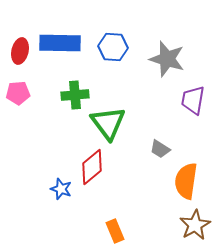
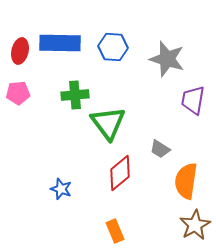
red diamond: moved 28 px right, 6 px down
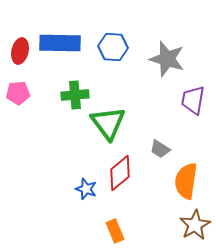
blue star: moved 25 px right
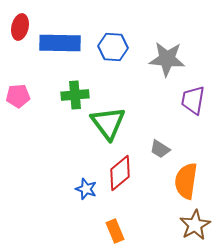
red ellipse: moved 24 px up
gray star: rotated 12 degrees counterclockwise
pink pentagon: moved 3 px down
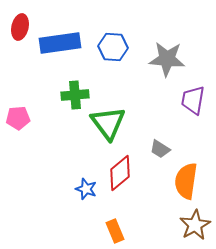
blue rectangle: rotated 9 degrees counterclockwise
pink pentagon: moved 22 px down
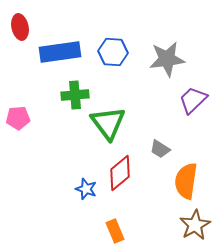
red ellipse: rotated 25 degrees counterclockwise
blue rectangle: moved 9 px down
blue hexagon: moved 5 px down
gray star: rotated 12 degrees counterclockwise
purple trapezoid: rotated 36 degrees clockwise
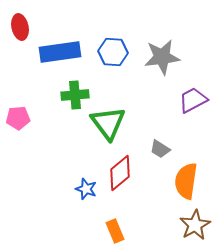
gray star: moved 5 px left, 2 px up
purple trapezoid: rotated 16 degrees clockwise
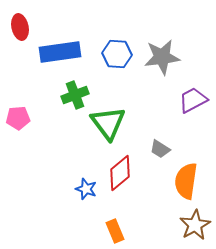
blue hexagon: moved 4 px right, 2 px down
green cross: rotated 16 degrees counterclockwise
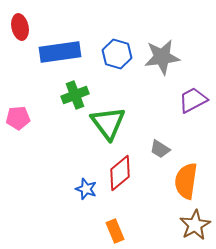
blue hexagon: rotated 12 degrees clockwise
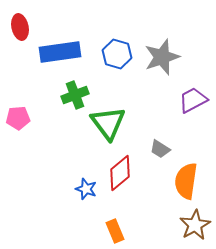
gray star: rotated 12 degrees counterclockwise
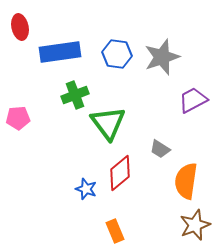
blue hexagon: rotated 8 degrees counterclockwise
brown star: rotated 8 degrees clockwise
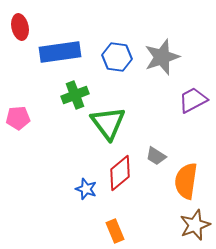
blue hexagon: moved 3 px down
gray trapezoid: moved 4 px left, 7 px down
